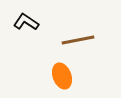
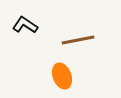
black L-shape: moved 1 px left, 3 px down
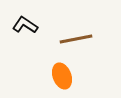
brown line: moved 2 px left, 1 px up
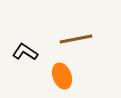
black L-shape: moved 27 px down
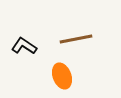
black L-shape: moved 1 px left, 6 px up
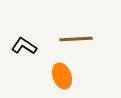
brown line: rotated 8 degrees clockwise
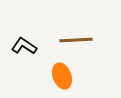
brown line: moved 1 px down
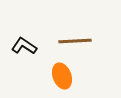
brown line: moved 1 px left, 1 px down
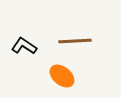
orange ellipse: rotated 30 degrees counterclockwise
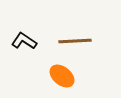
black L-shape: moved 5 px up
